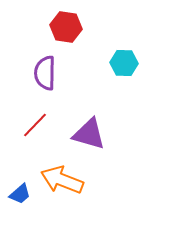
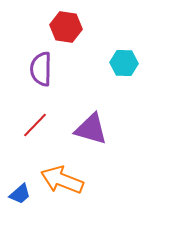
purple semicircle: moved 4 px left, 4 px up
purple triangle: moved 2 px right, 5 px up
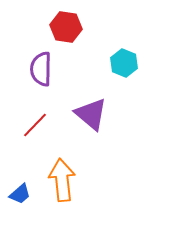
cyan hexagon: rotated 20 degrees clockwise
purple triangle: moved 15 px up; rotated 24 degrees clockwise
orange arrow: rotated 63 degrees clockwise
